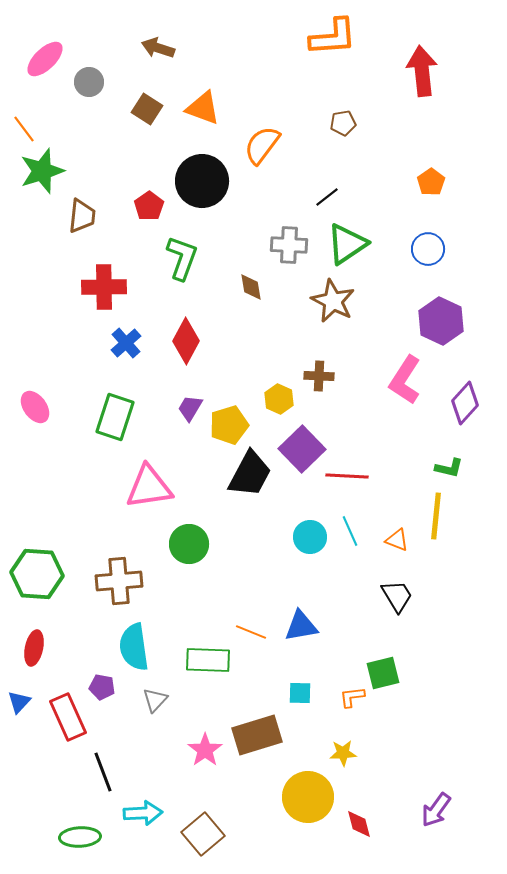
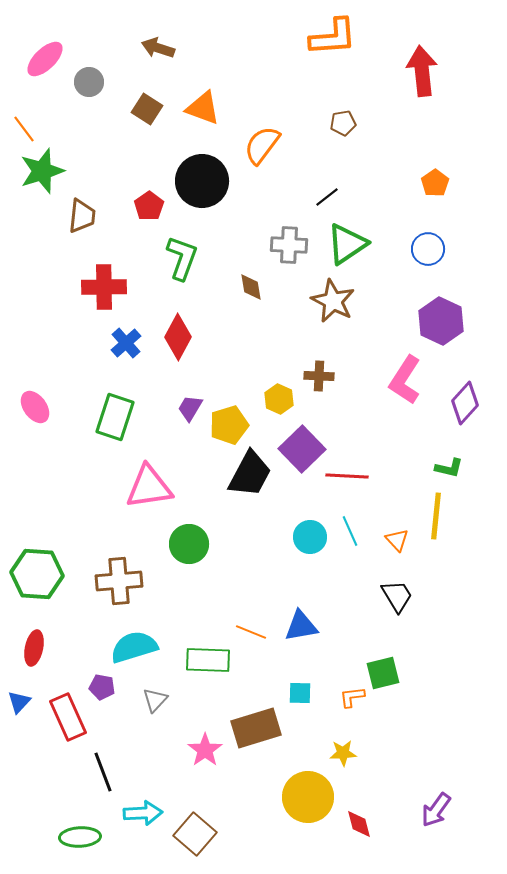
orange pentagon at (431, 182): moved 4 px right, 1 px down
red diamond at (186, 341): moved 8 px left, 4 px up
orange triangle at (397, 540): rotated 25 degrees clockwise
cyan semicircle at (134, 647): rotated 81 degrees clockwise
brown rectangle at (257, 735): moved 1 px left, 7 px up
brown square at (203, 834): moved 8 px left; rotated 9 degrees counterclockwise
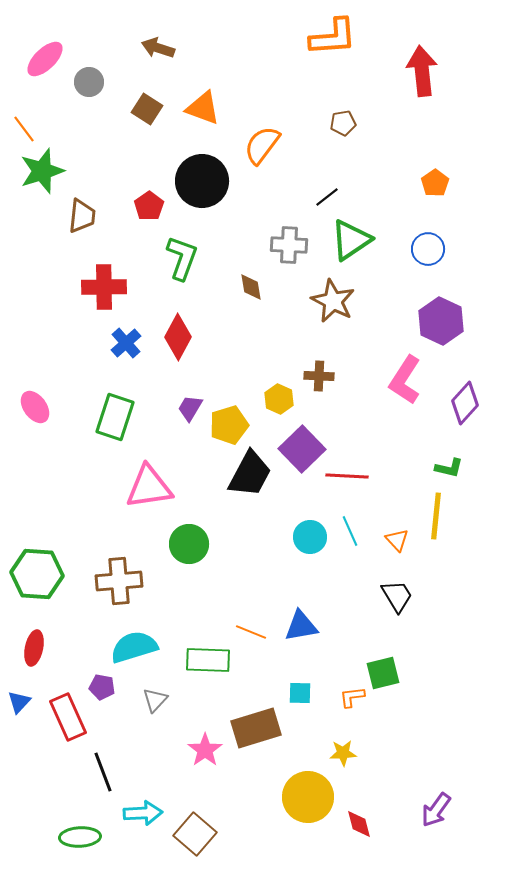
green triangle at (347, 244): moved 4 px right, 4 px up
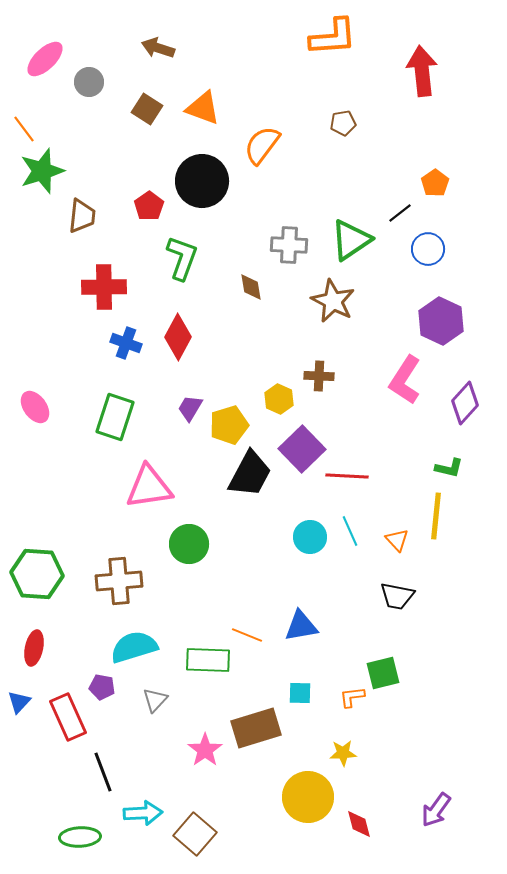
black line at (327, 197): moved 73 px right, 16 px down
blue cross at (126, 343): rotated 28 degrees counterclockwise
black trapezoid at (397, 596): rotated 132 degrees clockwise
orange line at (251, 632): moved 4 px left, 3 px down
